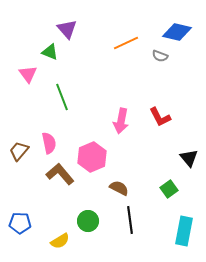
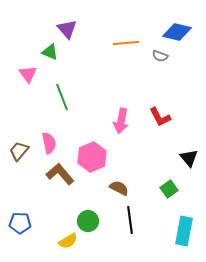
orange line: rotated 20 degrees clockwise
yellow semicircle: moved 8 px right
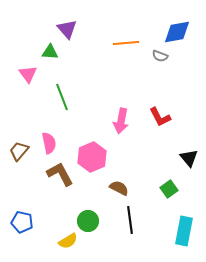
blue diamond: rotated 24 degrees counterclockwise
green triangle: rotated 18 degrees counterclockwise
brown L-shape: rotated 12 degrees clockwise
blue pentagon: moved 2 px right, 1 px up; rotated 10 degrees clockwise
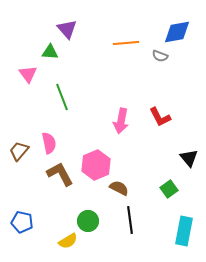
pink hexagon: moved 4 px right, 8 px down
